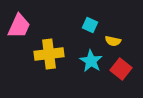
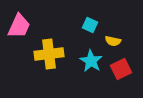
red square: rotated 25 degrees clockwise
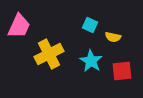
yellow semicircle: moved 4 px up
yellow cross: rotated 20 degrees counterclockwise
red square: moved 1 px right, 2 px down; rotated 20 degrees clockwise
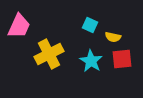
red square: moved 12 px up
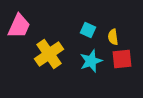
cyan square: moved 2 px left, 5 px down
yellow semicircle: rotated 70 degrees clockwise
yellow cross: rotated 8 degrees counterclockwise
cyan star: rotated 20 degrees clockwise
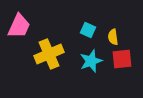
yellow cross: rotated 12 degrees clockwise
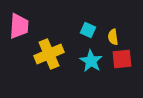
pink trapezoid: rotated 20 degrees counterclockwise
cyan star: rotated 20 degrees counterclockwise
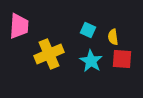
red square: rotated 10 degrees clockwise
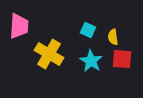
yellow cross: rotated 36 degrees counterclockwise
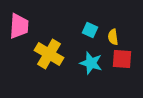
cyan square: moved 2 px right
cyan star: moved 2 px down; rotated 15 degrees counterclockwise
